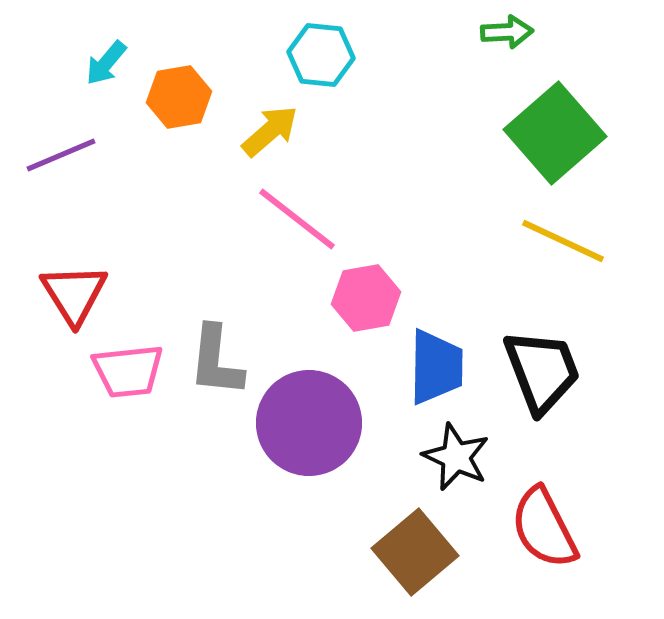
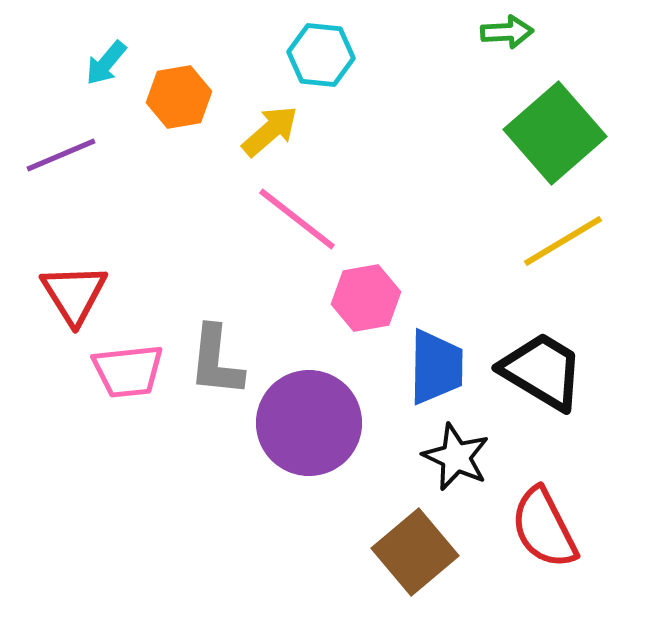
yellow line: rotated 56 degrees counterclockwise
black trapezoid: rotated 38 degrees counterclockwise
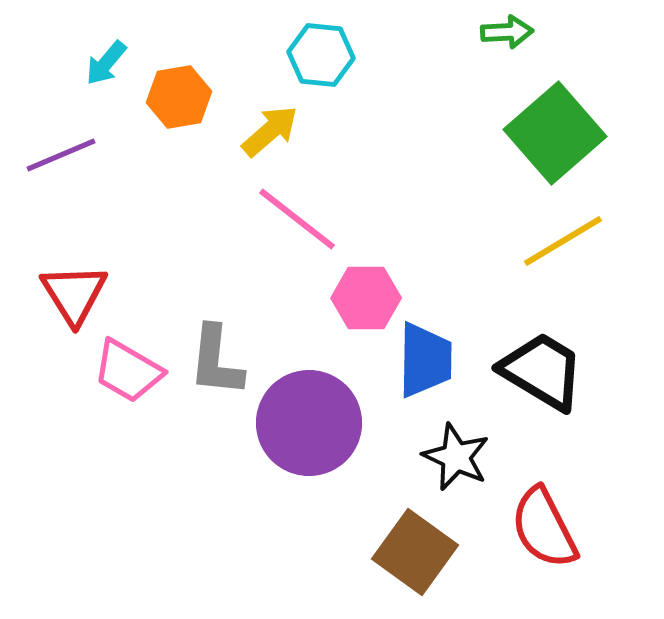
pink hexagon: rotated 10 degrees clockwise
blue trapezoid: moved 11 px left, 7 px up
pink trapezoid: rotated 36 degrees clockwise
brown square: rotated 14 degrees counterclockwise
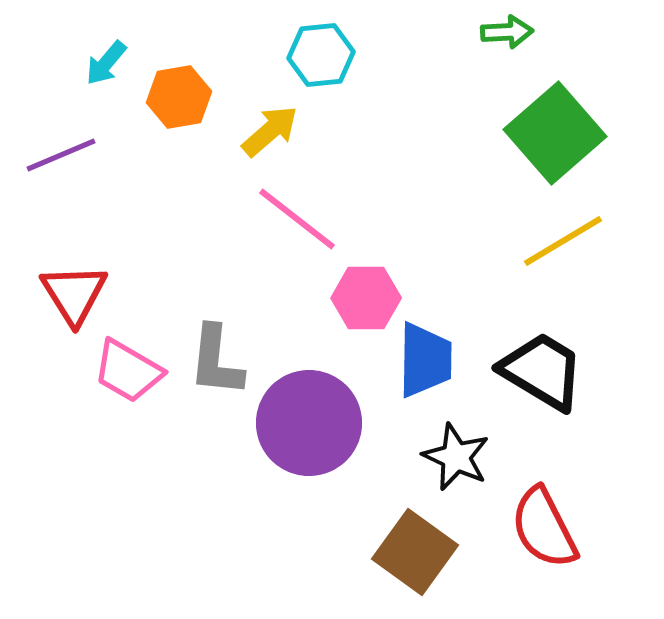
cyan hexagon: rotated 12 degrees counterclockwise
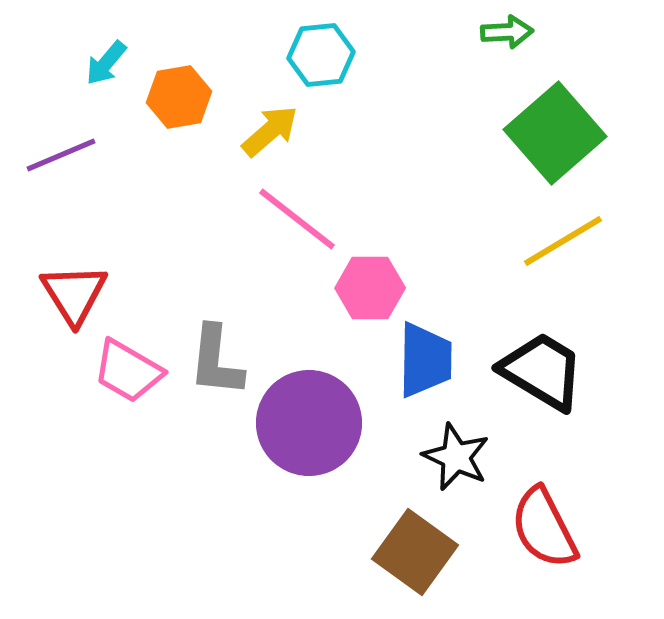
pink hexagon: moved 4 px right, 10 px up
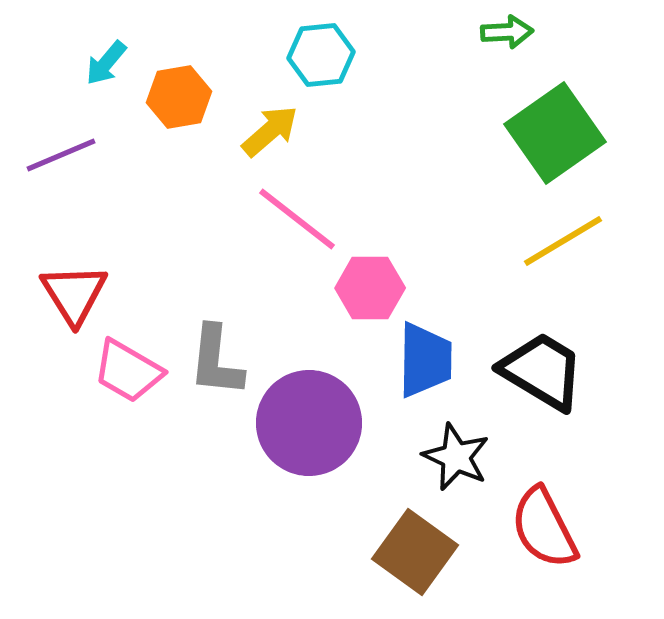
green square: rotated 6 degrees clockwise
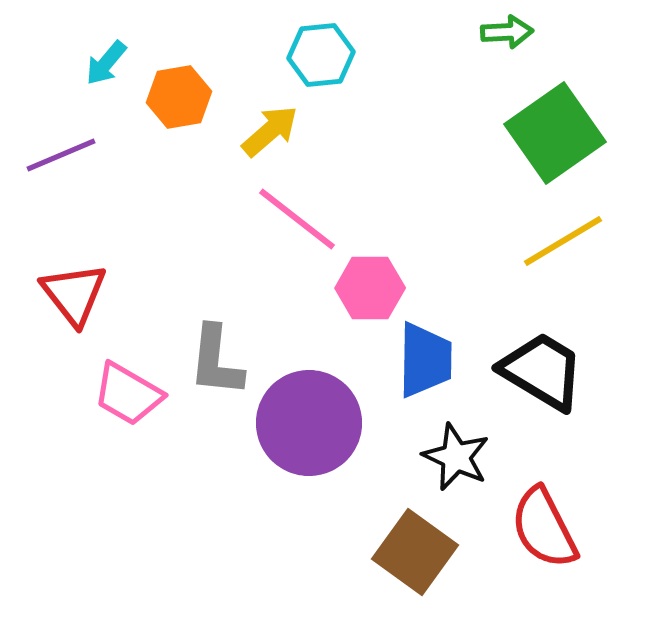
red triangle: rotated 6 degrees counterclockwise
pink trapezoid: moved 23 px down
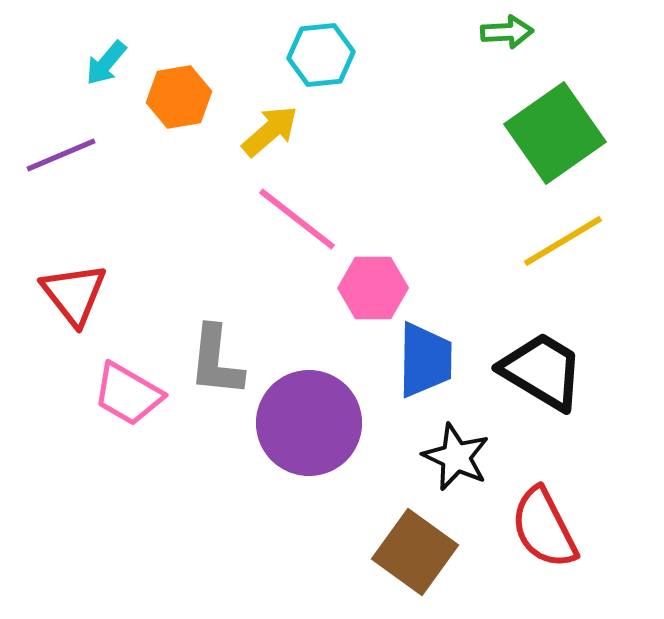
pink hexagon: moved 3 px right
